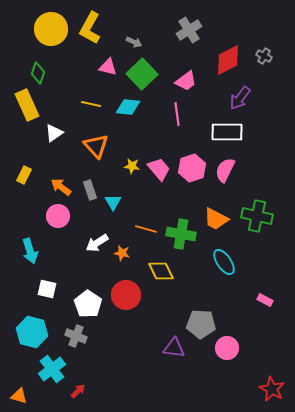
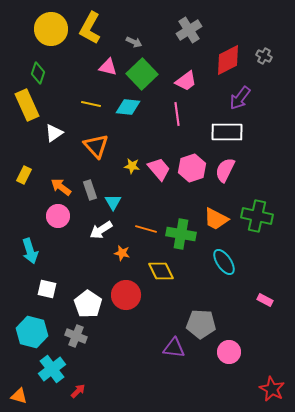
white arrow at (97, 243): moved 4 px right, 13 px up
pink circle at (227, 348): moved 2 px right, 4 px down
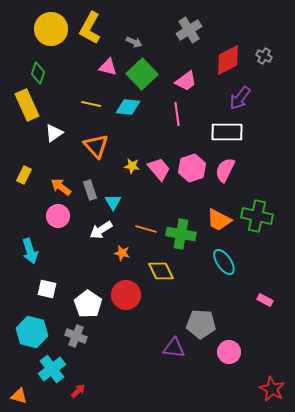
orange trapezoid at (216, 219): moved 3 px right, 1 px down
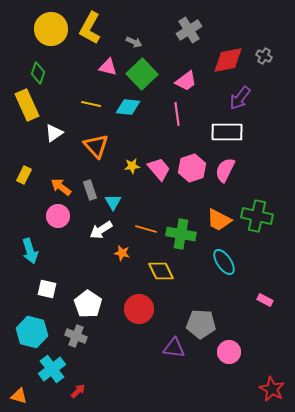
red diamond at (228, 60): rotated 16 degrees clockwise
yellow star at (132, 166): rotated 14 degrees counterclockwise
red circle at (126, 295): moved 13 px right, 14 px down
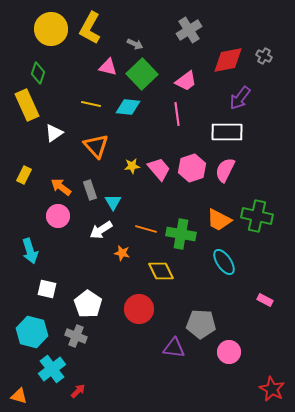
gray arrow at (134, 42): moved 1 px right, 2 px down
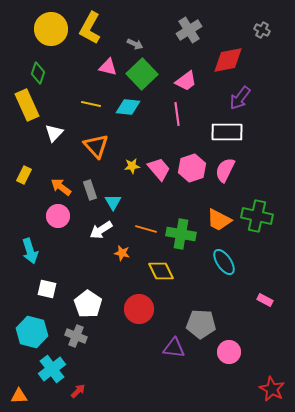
gray cross at (264, 56): moved 2 px left, 26 px up
white triangle at (54, 133): rotated 12 degrees counterclockwise
orange triangle at (19, 396): rotated 18 degrees counterclockwise
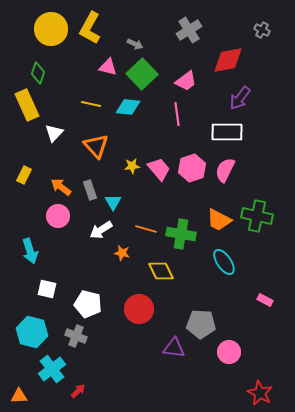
white pentagon at (88, 304): rotated 20 degrees counterclockwise
red star at (272, 389): moved 12 px left, 4 px down
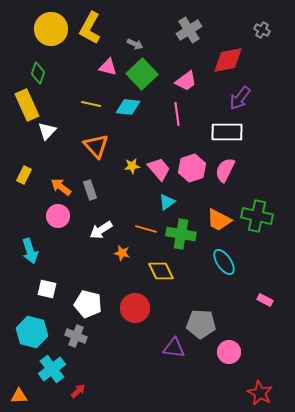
white triangle at (54, 133): moved 7 px left, 2 px up
cyan triangle at (113, 202): moved 54 px right; rotated 24 degrees clockwise
red circle at (139, 309): moved 4 px left, 1 px up
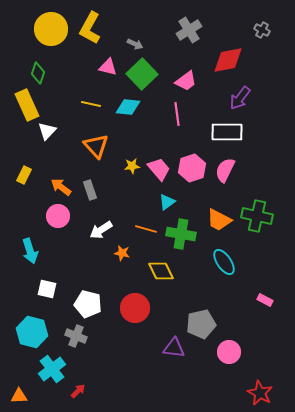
gray pentagon at (201, 324): rotated 16 degrees counterclockwise
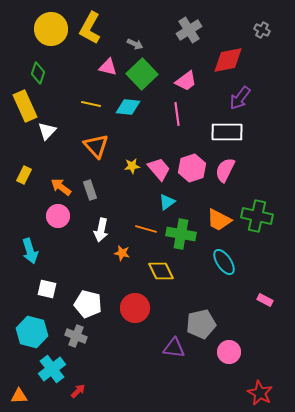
yellow rectangle at (27, 105): moved 2 px left, 1 px down
white arrow at (101, 230): rotated 45 degrees counterclockwise
